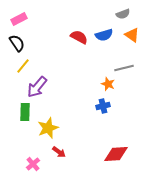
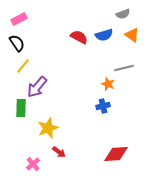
green rectangle: moved 4 px left, 4 px up
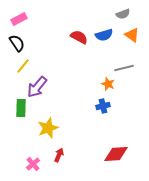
red arrow: moved 3 px down; rotated 104 degrees counterclockwise
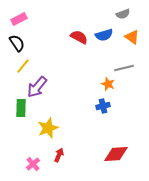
orange triangle: moved 2 px down
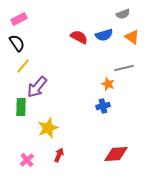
green rectangle: moved 1 px up
pink cross: moved 6 px left, 4 px up
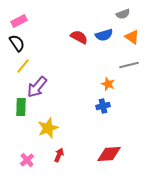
pink rectangle: moved 2 px down
gray line: moved 5 px right, 3 px up
red diamond: moved 7 px left
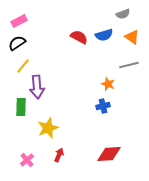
black semicircle: rotated 90 degrees counterclockwise
purple arrow: rotated 45 degrees counterclockwise
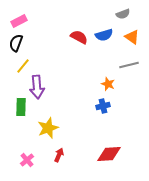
black semicircle: moved 1 px left; rotated 36 degrees counterclockwise
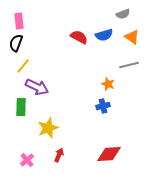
pink rectangle: rotated 70 degrees counterclockwise
purple arrow: rotated 60 degrees counterclockwise
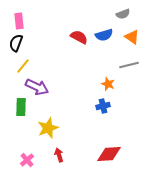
red arrow: rotated 40 degrees counterclockwise
